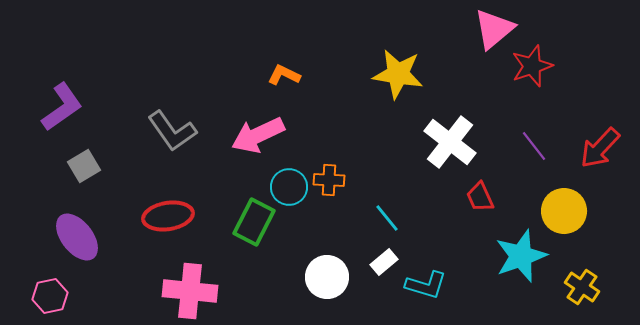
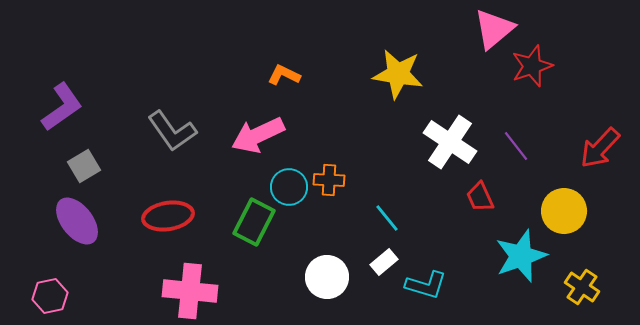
white cross: rotated 4 degrees counterclockwise
purple line: moved 18 px left
purple ellipse: moved 16 px up
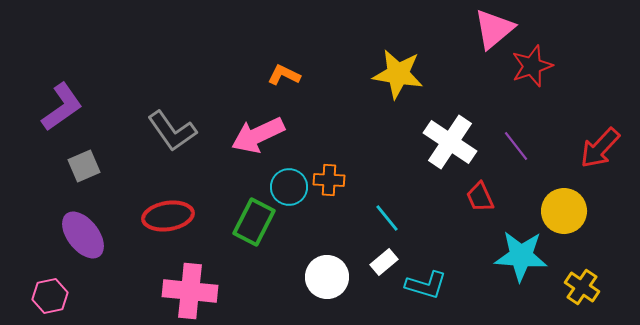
gray square: rotated 8 degrees clockwise
purple ellipse: moved 6 px right, 14 px down
cyan star: rotated 24 degrees clockwise
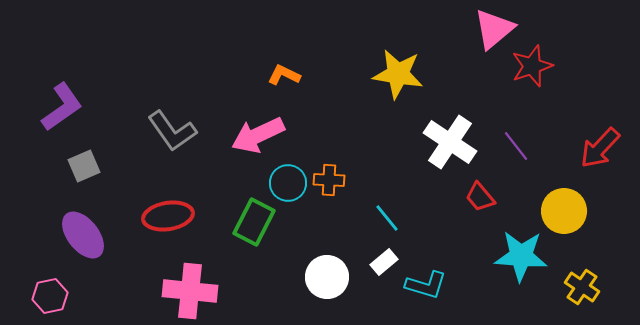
cyan circle: moved 1 px left, 4 px up
red trapezoid: rotated 16 degrees counterclockwise
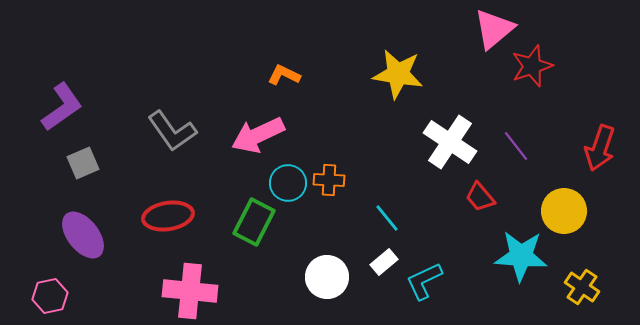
red arrow: rotated 24 degrees counterclockwise
gray square: moved 1 px left, 3 px up
cyan L-shape: moved 2 px left, 4 px up; rotated 138 degrees clockwise
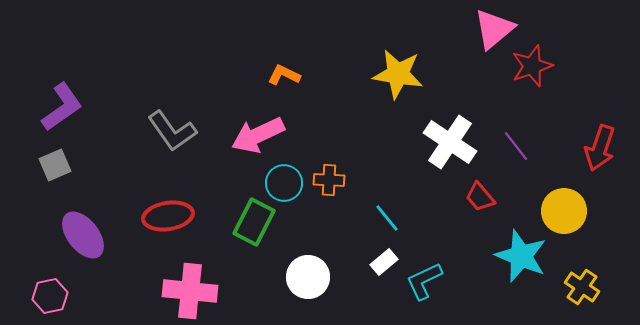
gray square: moved 28 px left, 2 px down
cyan circle: moved 4 px left
cyan star: rotated 18 degrees clockwise
white circle: moved 19 px left
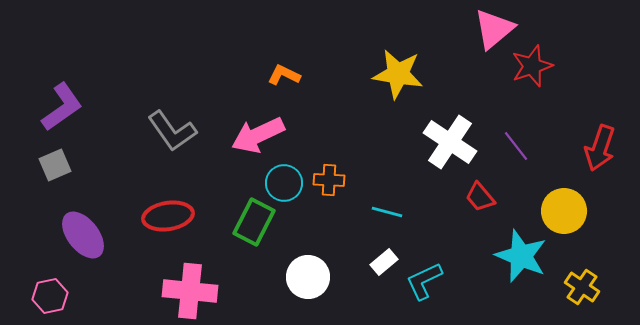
cyan line: moved 6 px up; rotated 36 degrees counterclockwise
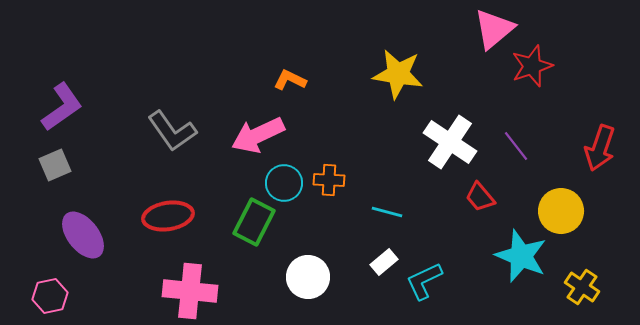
orange L-shape: moved 6 px right, 5 px down
yellow circle: moved 3 px left
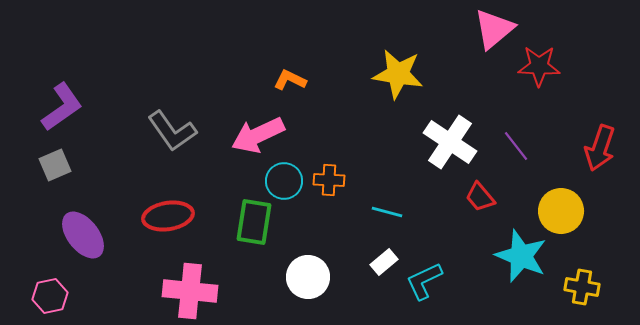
red star: moved 7 px right; rotated 21 degrees clockwise
cyan circle: moved 2 px up
green rectangle: rotated 18 degrees counterclockwise
yellow cross: rotated 24 degrees counterclockwise
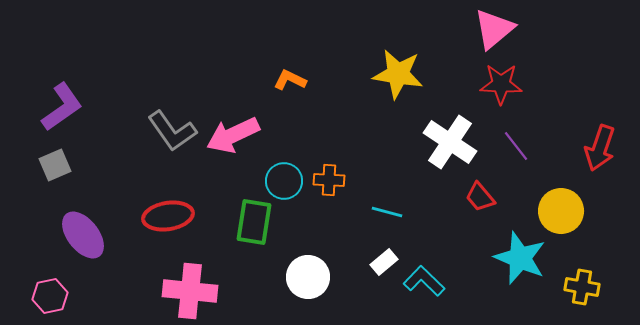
red star: moved 38 px left, 18 px down
pink arrow: moved 25 px left
cyan star: moved 1 px left, 2 px down
cyan L-shape: rotated 69 degrees clockwise
